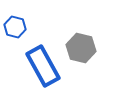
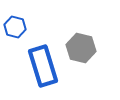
blue rectangle: rotated 12 degrees clockwise
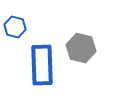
blue rectangle: moved 1 px left, 1 px up; rotated 15 degrees clockwise
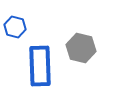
blue rectangle: moved 2 px left, 1 px down
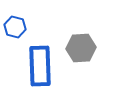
gray hexagon: rotated 16 degrees counterclockwise
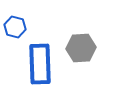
blue rectangle: moved 2 px up
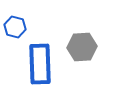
gray hexagon: moved 1 px right, 1 px up
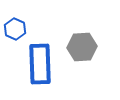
blue hexagon: moved 2 px down; rotated 10 degrees clockwise
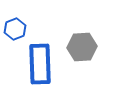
blue hexagon: rotated 15 degrees clockwise
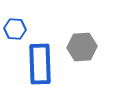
blue hexagon: rotated 25 degrees clockwise
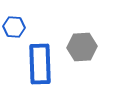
blue hexagon: moved 1 px left, 2 px up
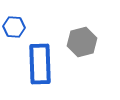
gray hexagon: moved 5 px up; rotated 12 degrees counterclockwise
